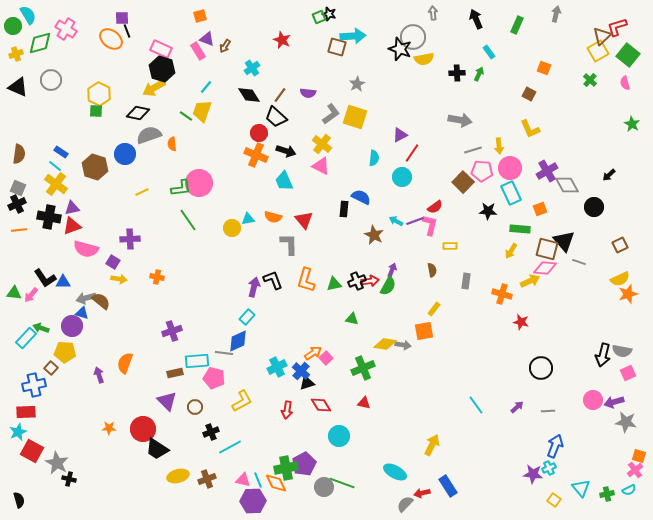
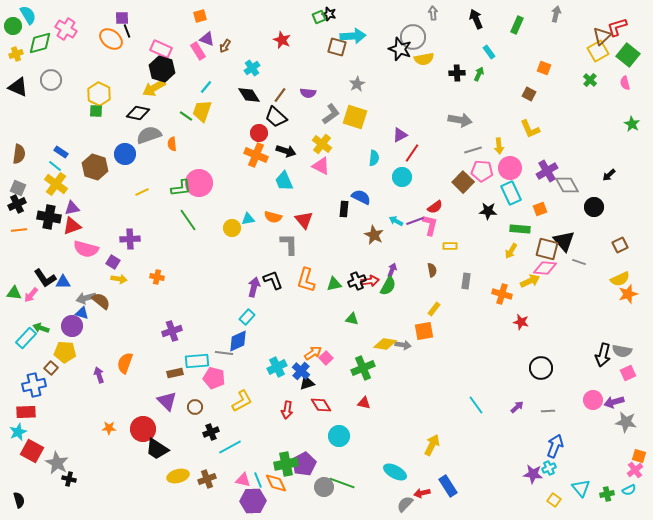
green cross at (286, 468): moved 4 px up
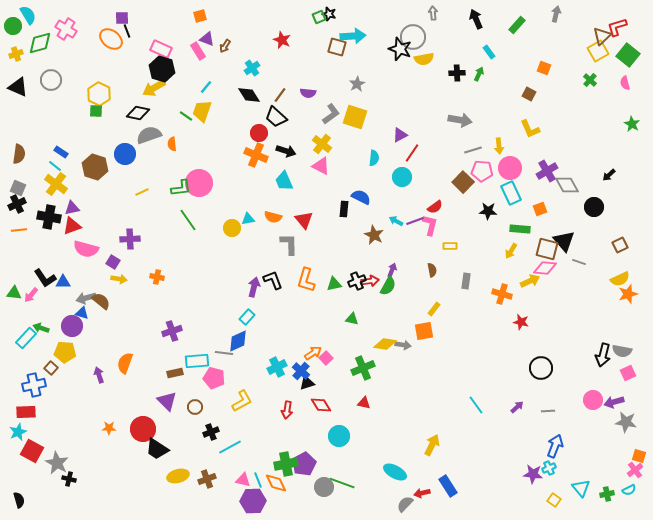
green rectangle at (517, 25): rotated 18 degrees clockwise
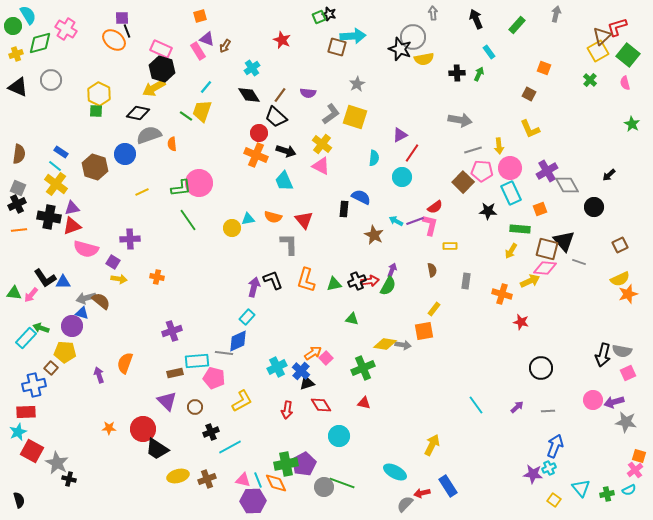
orange ellipse at (111, 39): moved 3 px right, 1 px down
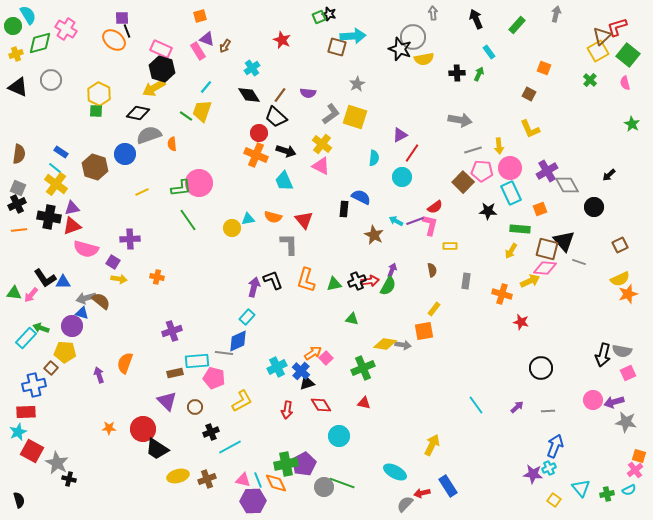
cyan line at (55, 166): moved 2 px down
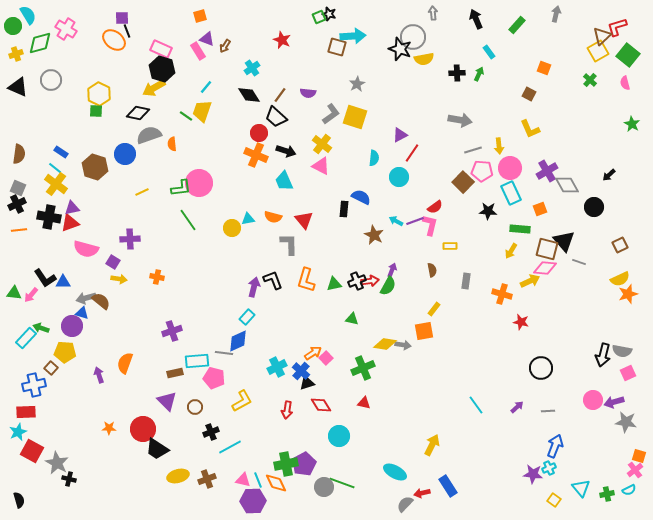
cyan circle at (402, 177): moved 3 px left
red triangle at (72, 226): moved 2 px left, 3 px up
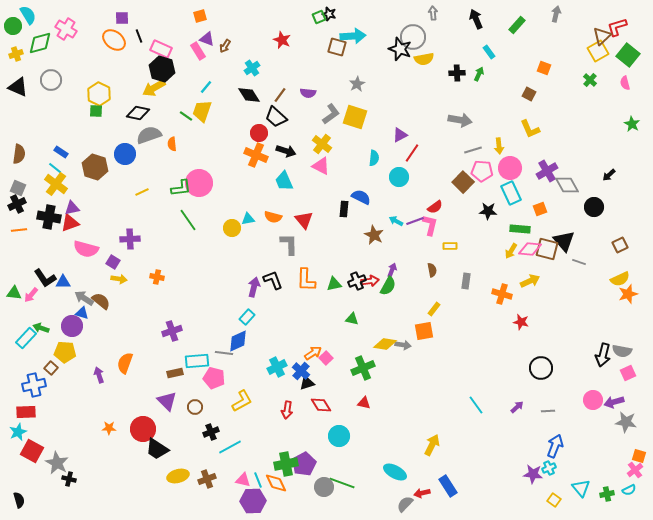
black line at (127, 31): moved 12 px right, 5 px down
pink diamond at (545, 268): moved 15 px left, 19 px up
orange L-shape at (306, 280): rotated 15 degrees counterclockwise
gray arrow at (86, 298): moved 2 px left; rotated 48 degrees clockwise
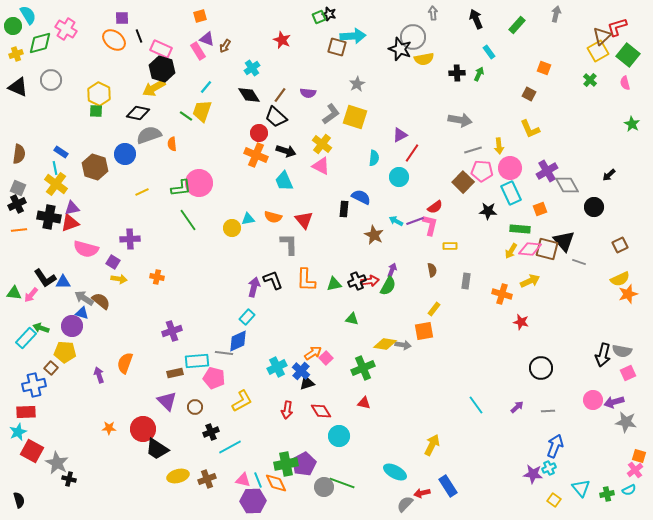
cyan line at (55, 168): rotated 40 degrees clockwise
red diamond at (321, 405): moved 6 px down
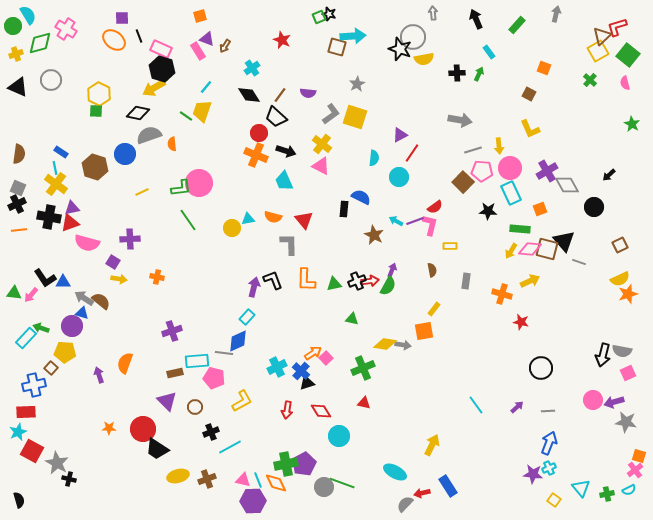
pink semicircle at (86, 249): moved 1 px right, 6 px up
blue arrow at (555, 446): moved 6 px left, 3 px up
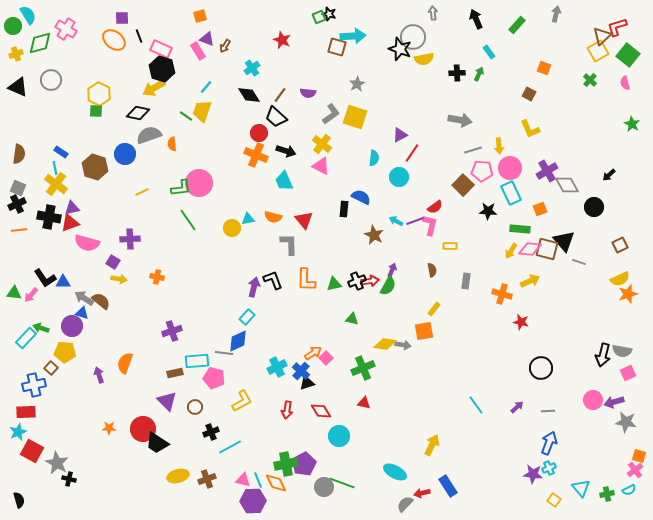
brown square at (463, 182): moved 3 px down
black trapezoid at (157, 449): moved 6 px up
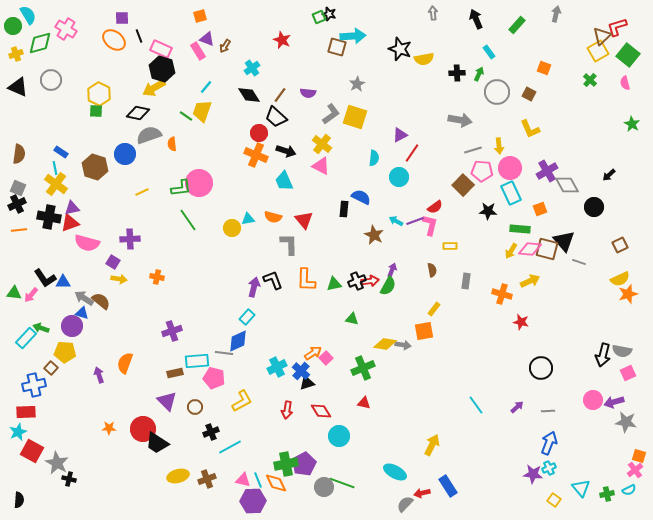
gray circle at (413, 37): moved 84 px right, 55 px down
black semicircle at (19, 500): rotated 21 degrees clockwise
